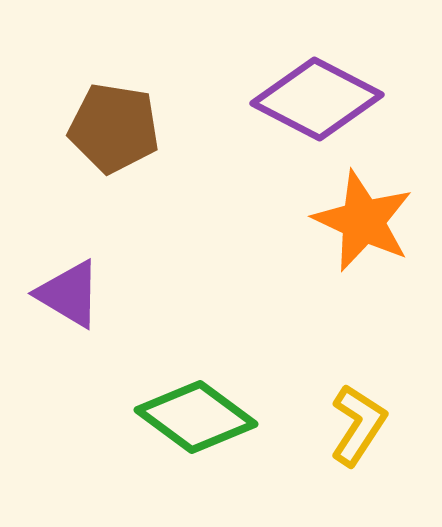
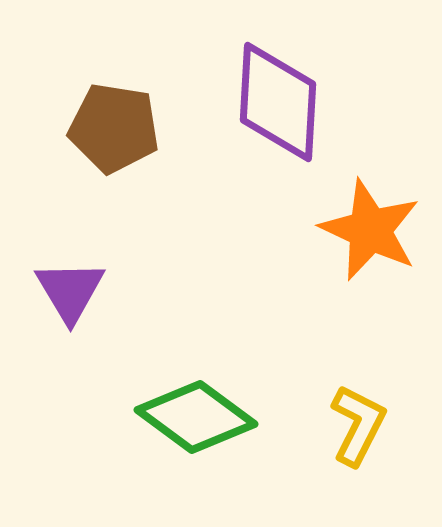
purple diamond: moved 39 px left, 3 px down; rotated 66 degrees clockwise
orange star: moved 7 px right, 9 px down
purple triangle: moved 1 px right, 3 px up; rotated 28 degrees clockwise
yellow L-shape: rotated 6 degrees counterclockwise
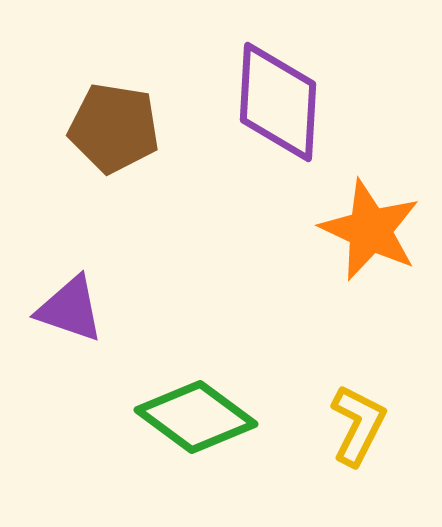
purple triangle: moved 18 px down; rotated 40 degrees counterclockwise
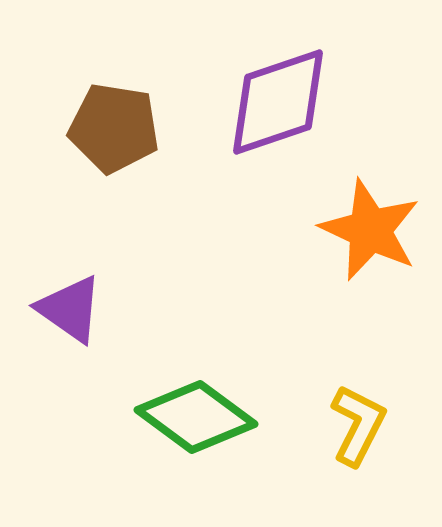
purple diamond: rotated 68 degrees clockwise
purple triangle: rotated 16 degrees clockwise
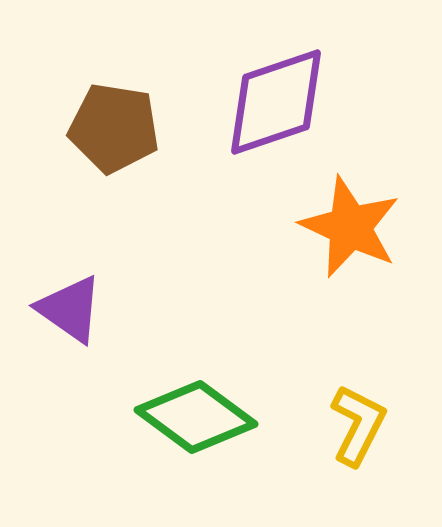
purple diamond: moved 2 px left
orange star: moved 20 px left, 3 px up
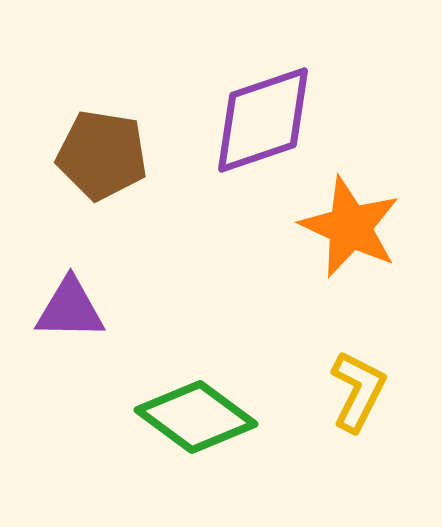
purple diamond: moved 13 px left, 18 px down
brown pentagon: moved 12 px left, 27 px down
purple triangle: rotated 34 degrees counterclockwise
yellow L-shape: moved 34 px up
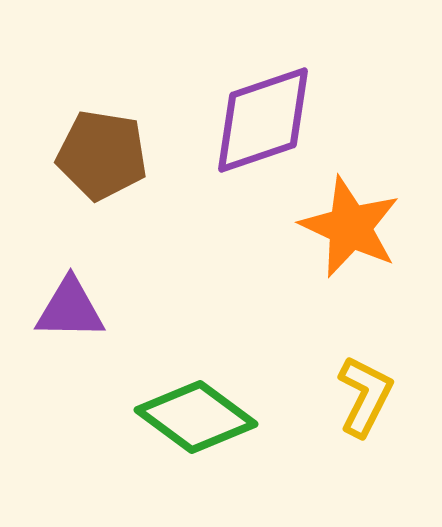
yellow L-shape: moved 7 px right, 5 px down
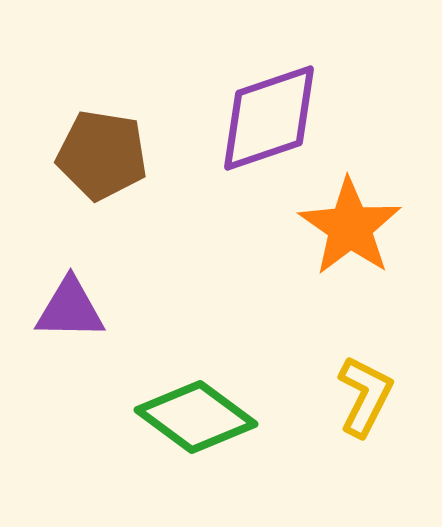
purple diamond: moved 6 px right, 2 px up
orange star: rotated 10 degrees clockwise
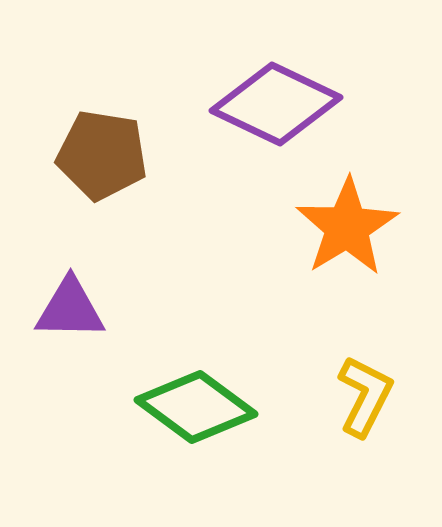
purple diamond: moved 7 px right, 14 px up; rotated 44 degrees clockwise
orange star: moved 3 px left; rotated 6 degrees clockwise
green diamond: moved 10 px up
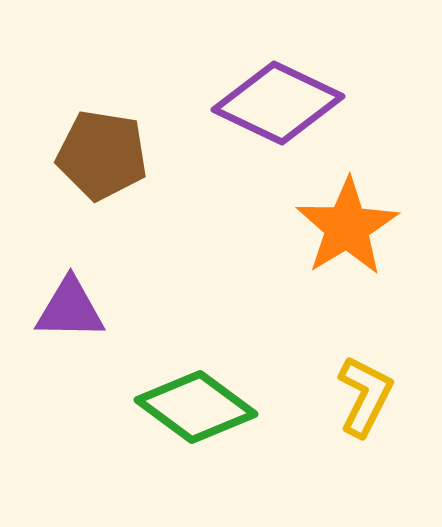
purple diamond: moved 2 px right, 1 px up
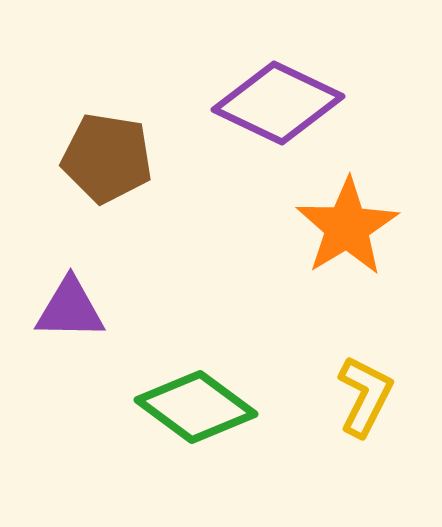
brown pentagon: moved 5 px right, 3 px down
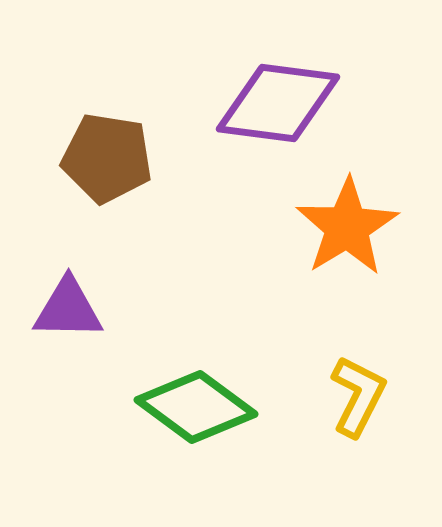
purple diamond: rotated 18 degrees counterclockwise
purple triangle: moved 2 px left
yellow L-shape: moved 7 px left
